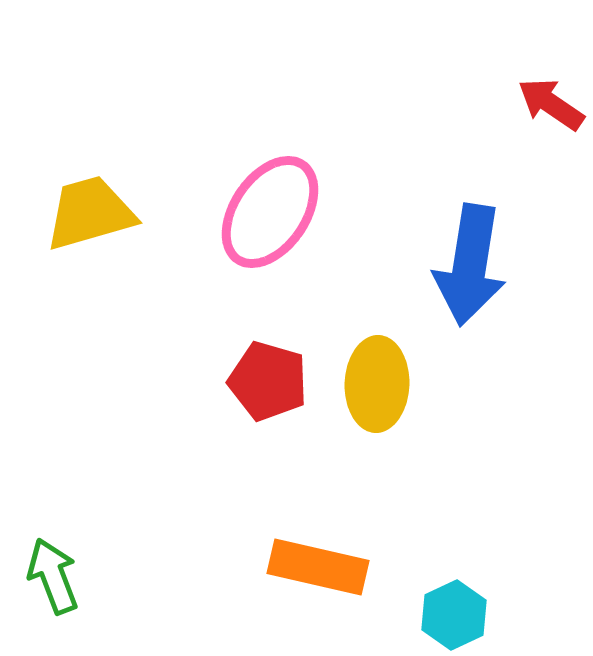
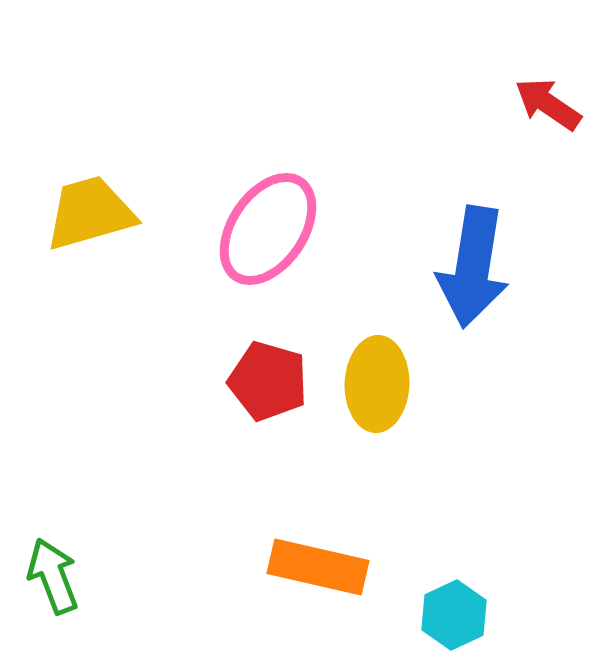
red arrow: moved 3 px left
pink ellipse: moved 2 px left, 17 px down
blue arrow: moved 3 px right, 2 px down
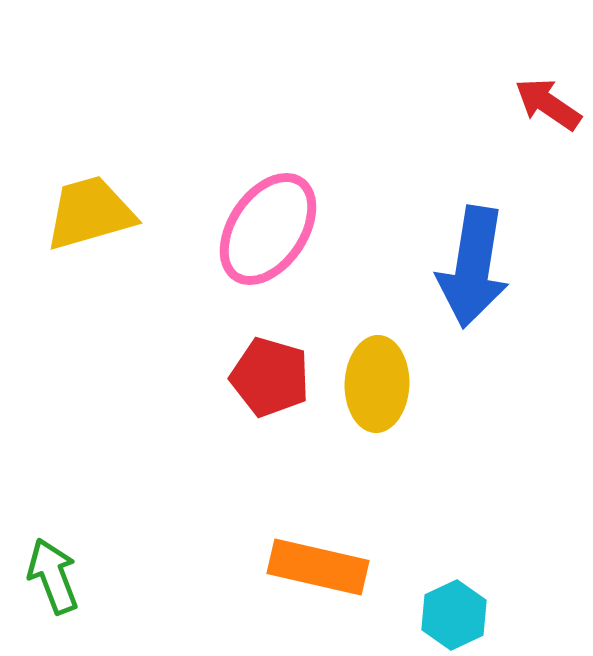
red pentagon: moved 2 px right, 4 px up
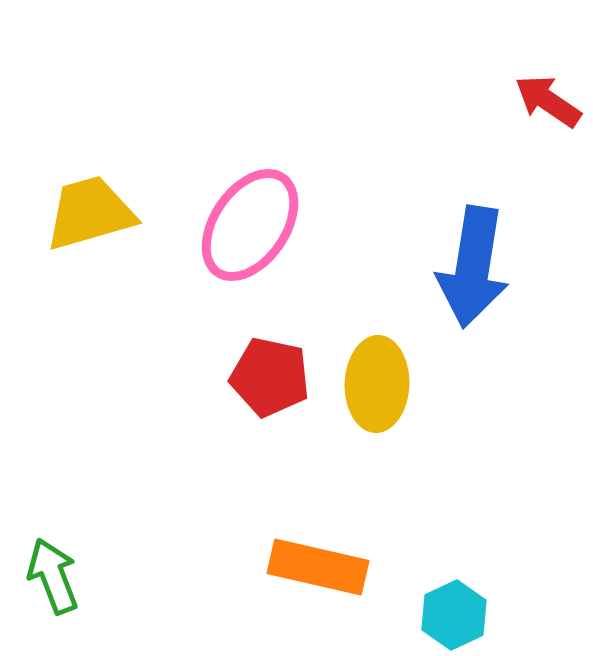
red arrow: moved 3 px up
pink ellipse: moved 18 px left, 4 px up
red pentagon: rotated 4 degrees counterclockwise
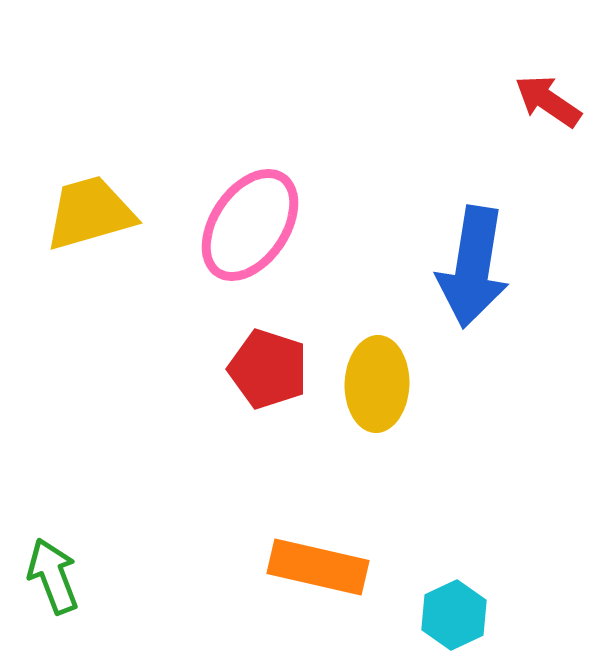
red pentagon: moved 2 px left, 8 px up; rotated 6 degrees clockwise
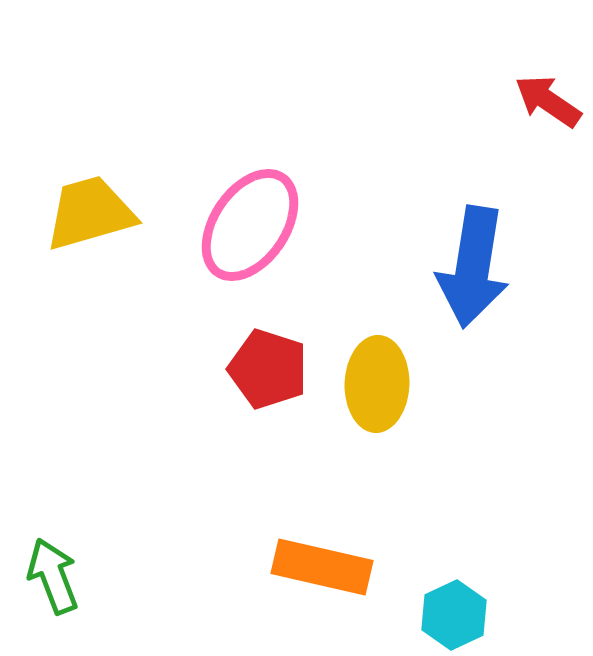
orange rectangle: moved 4 px right
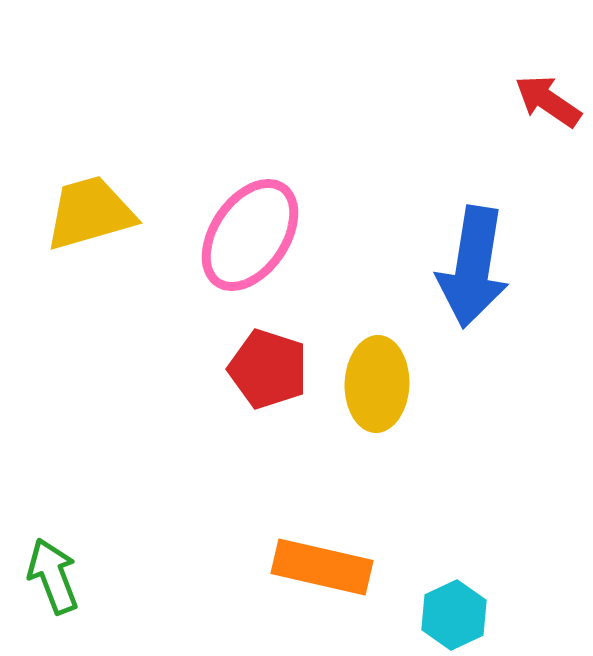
pink ellipse: moved 10 px down
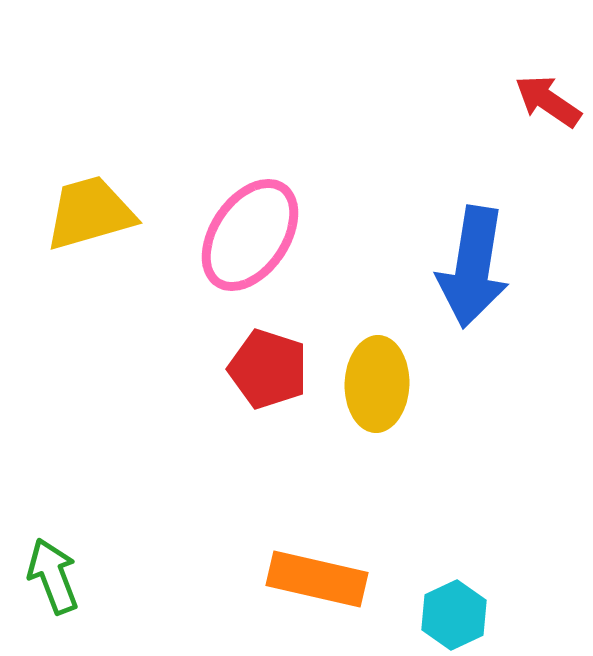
orange rectangle: moved 5 px left, 12 px down
